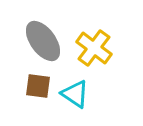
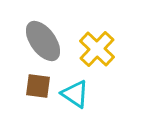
yellow cross: moved 3 px right, 1 px down; rotated 6 degrees clockwise
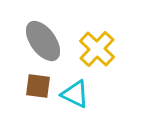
cyan triangle: rotated 8 degrees counterclockwise
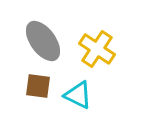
yellow cross: rotated 9 degrees counterclockwise
cyan triangle: moved 3 px right, 1 px down
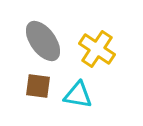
cyan triangle: rotated 16 degrees counterclockwise
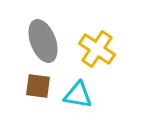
gray ellipse: rotated 15 degrees clockwise
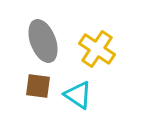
cyan triangle: rotated 24 degrees clockwise
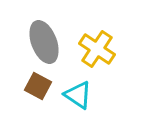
gray ellipse: moved 1 px right, 1 px down
brown square: rotated 20 degrees clockwise
